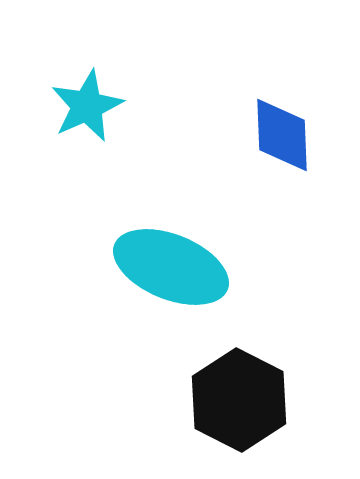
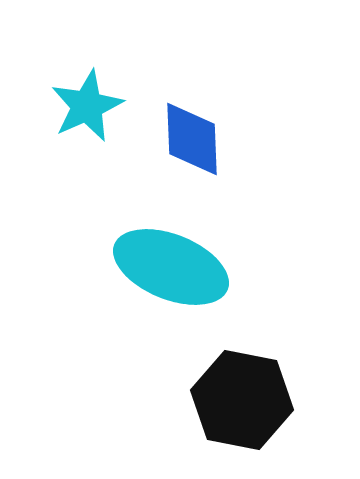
blue diamond: moved 90 px left, 4 px down
black hexagon: moved 3 px right; rotated 16 degrees counterclockwise
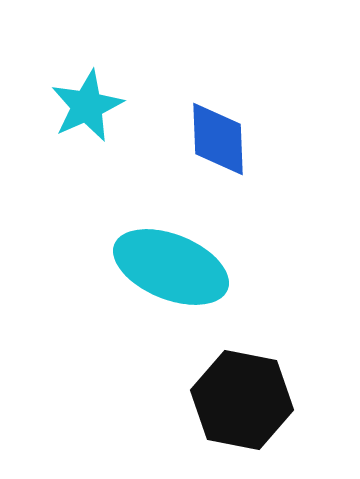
blue diamond: moved 26 px right
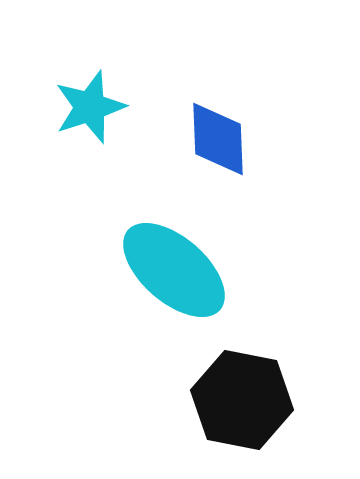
cyan star: moved 3 px right, 1 px down; rotated 6 degrees clockwise
cyan ellipse: moved 3 px right, 3 px down; rotated 19 degrees clockwise
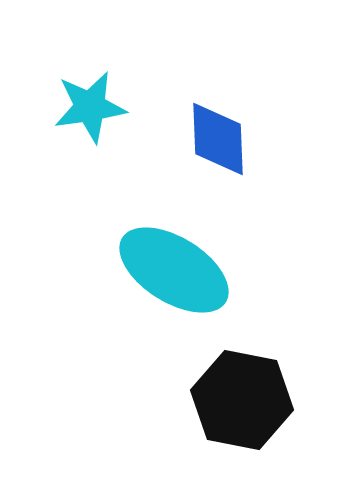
cyan star: rotated 10 degrees clockwise
cyan ellipse: rotated 9 degrees counterclockwise
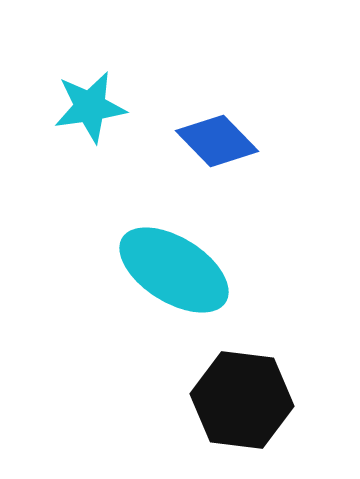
blue diamond: moved 1 px left, 2 px down; rotated 42 degrees counterclockwise
black hexagon: rotated 4 degrees counterclockwise
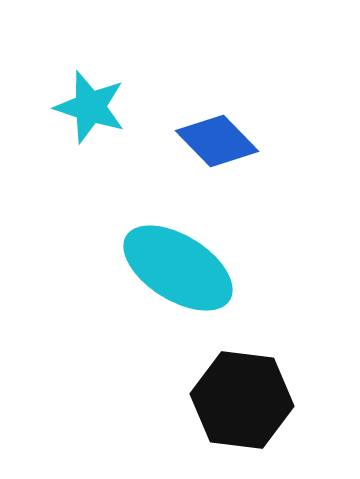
cyan star: rotated 26 degrees clockwise
cyan ellipse: moved 4 px right, 2 px up
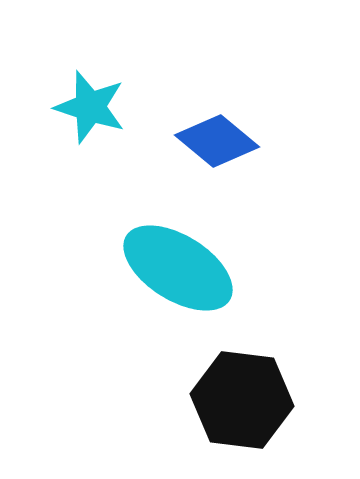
blue diamond: rotated 6 degrees counterclockwise
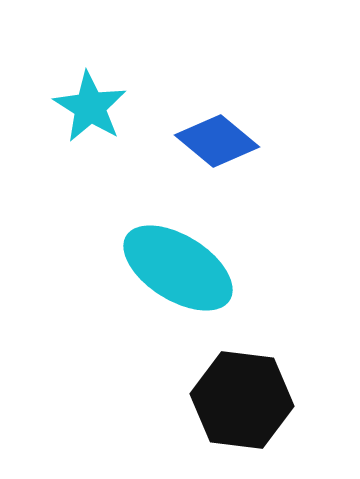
cyan star: rotated 14 degrees clockwise
